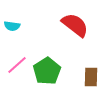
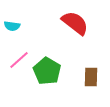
red semicircle: moved 2 px up
pink line: moved 2 px right, 5 px up
green pentagon: rotated 8 degrees counterclockwise
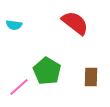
cyan semicircle: moved 2 px right, 1 px up
pink line: moved 27 px down
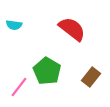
red semicircle: moved 3 px left, 6 px down
brown rectangle: rotated 36 degrees clockwise
pink line: rotated 10 degrees counterclockwise
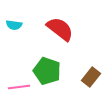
red semicircle: moved 12 px left
green pentagon: rotated 12 degrees counterclockwise
pink line: rotated 45 degrees clockwise
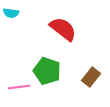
cyan semicircle: moved 3 px left, 12 px up
red semicircle: moved 3 px right
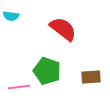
cyan semicircle: moved 3 px down
brown rectangle: rotated 48 degrees clockwise
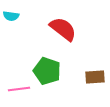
brown rectangle: moved 4 px right
pink line: moved 2 px down
